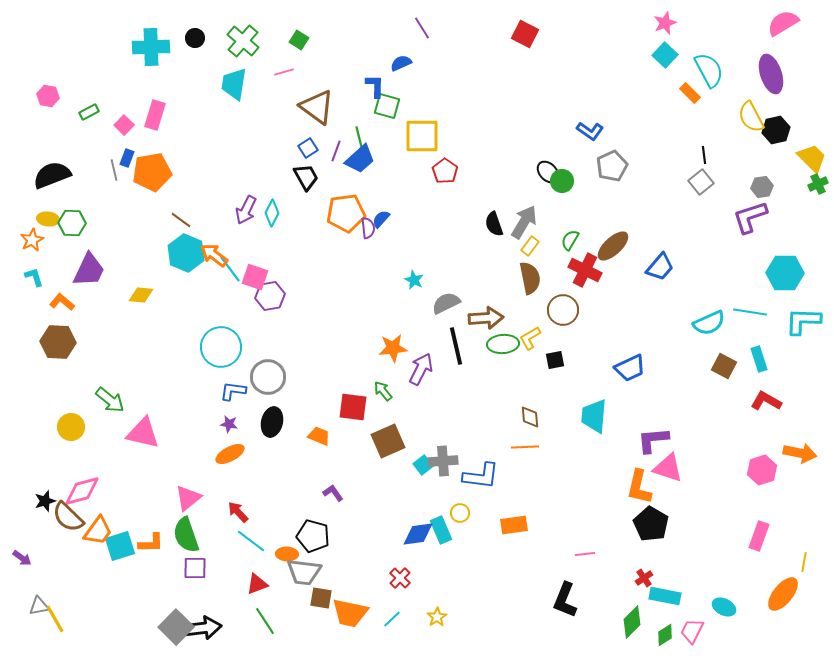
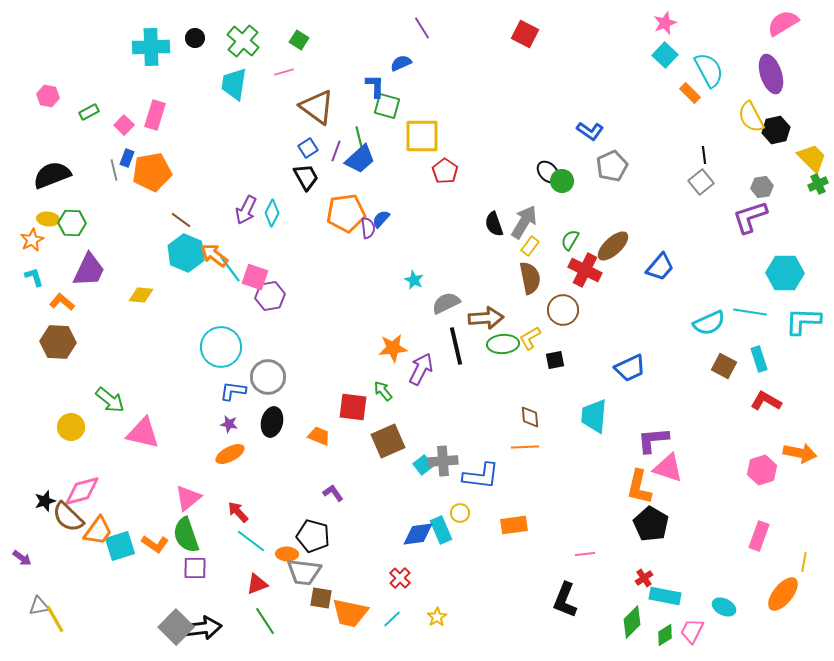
orange L-shape at (151, 543): moved 4 px right, 1 px down; rotated 36 degrees clockwise
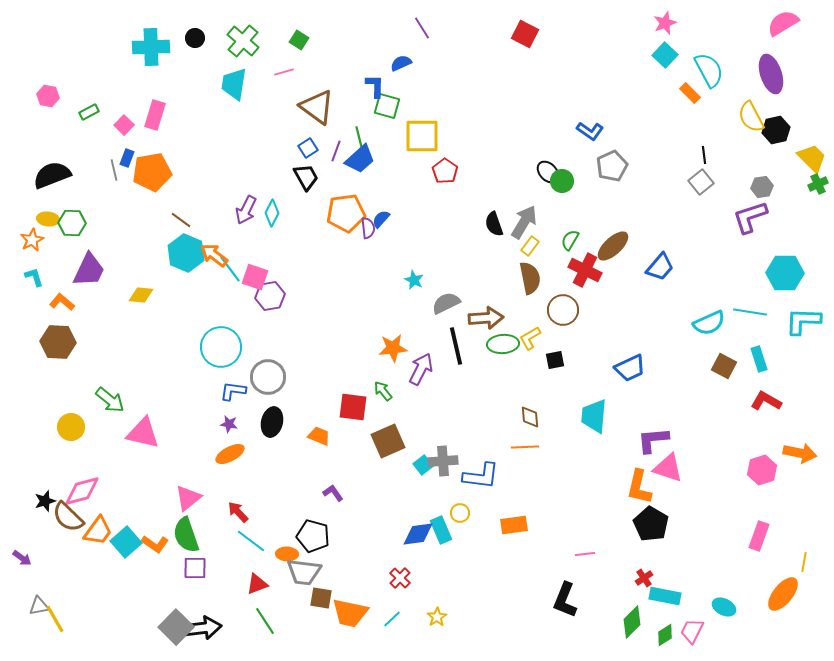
cyan square at (120, 546): moved 6 px right, 4 px up; rotated 24 degrees counterclockwise
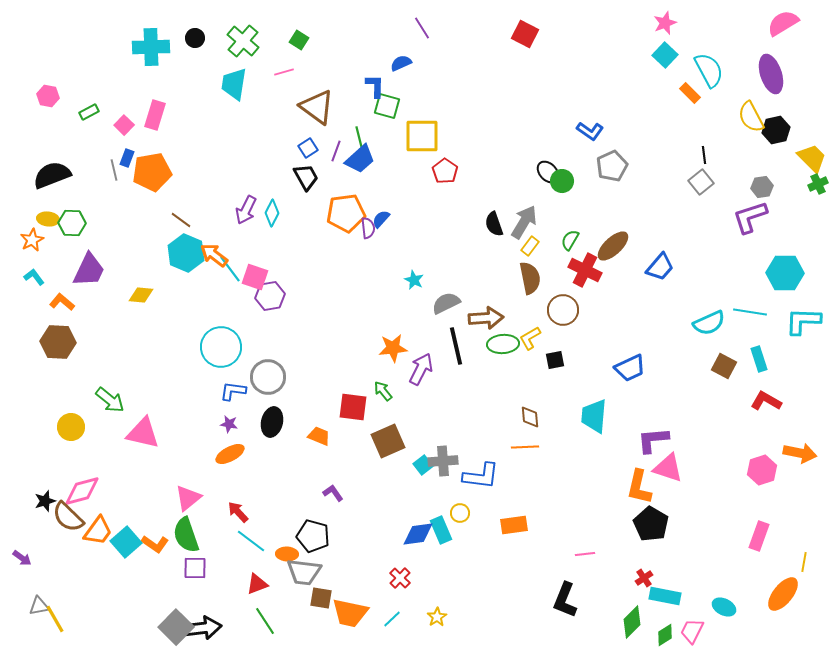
cyan L-shape at (34, 277): rotated 20 degrees counterclockwise
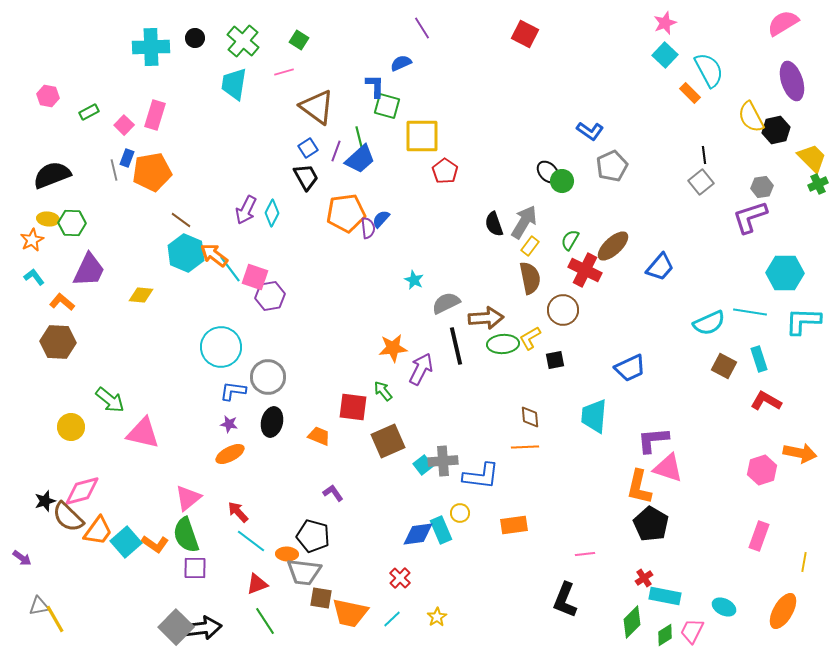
purple ellipse at (771, 74): moved 21 px right, 7 px down
orange ellipse at (783, 594): moved 17 px down; rotated 9 degrees counterclockwise
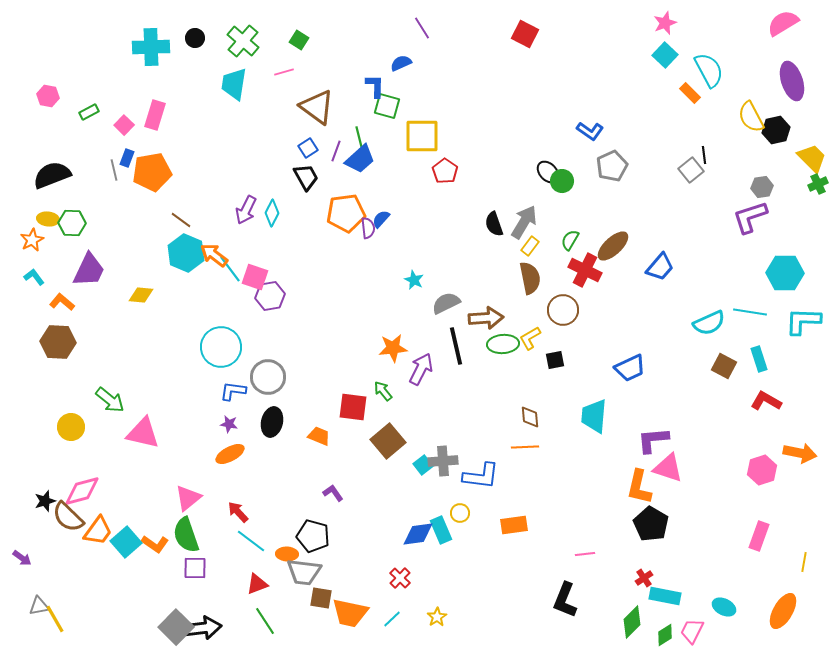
gray square at (701, 182): moved 10 px left, 12 px up
brown square at (388, 441): rotated 16 degrees counterclockwise
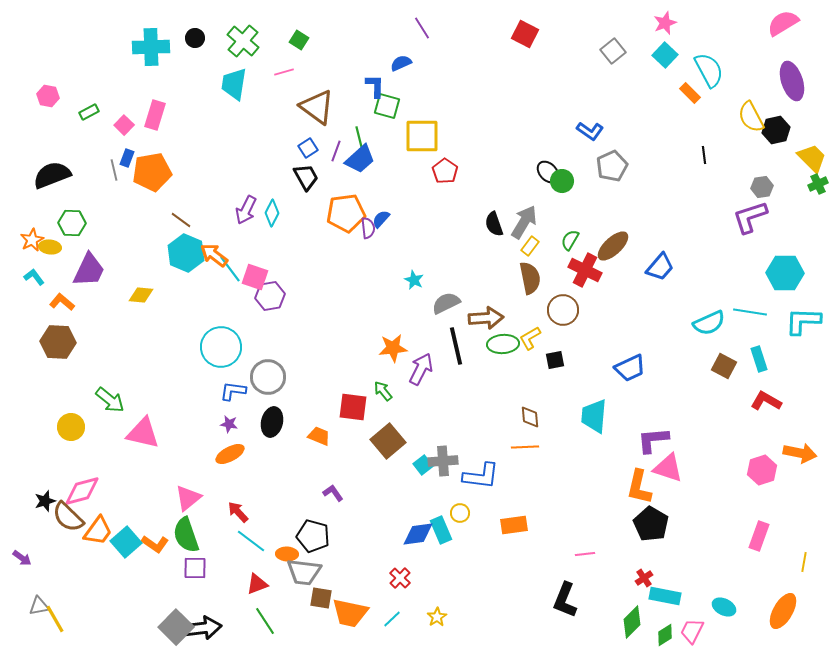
gray square at (691, 170): moved 78 px left, 119 px up
yellow ellipse at (48, 219): moved 2 px right, 28 px down
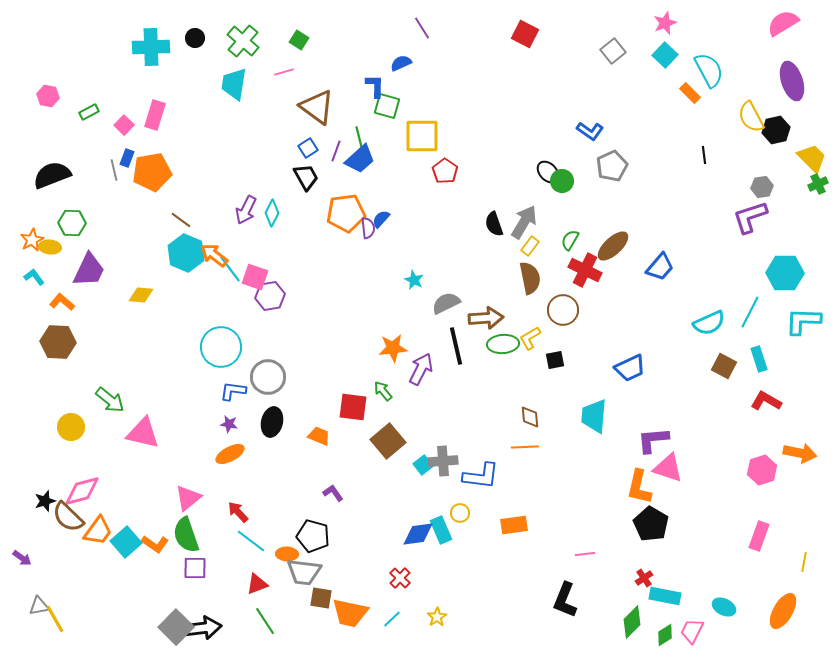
cyan line at (750, 312): rotated 72 degrees counterclockwise
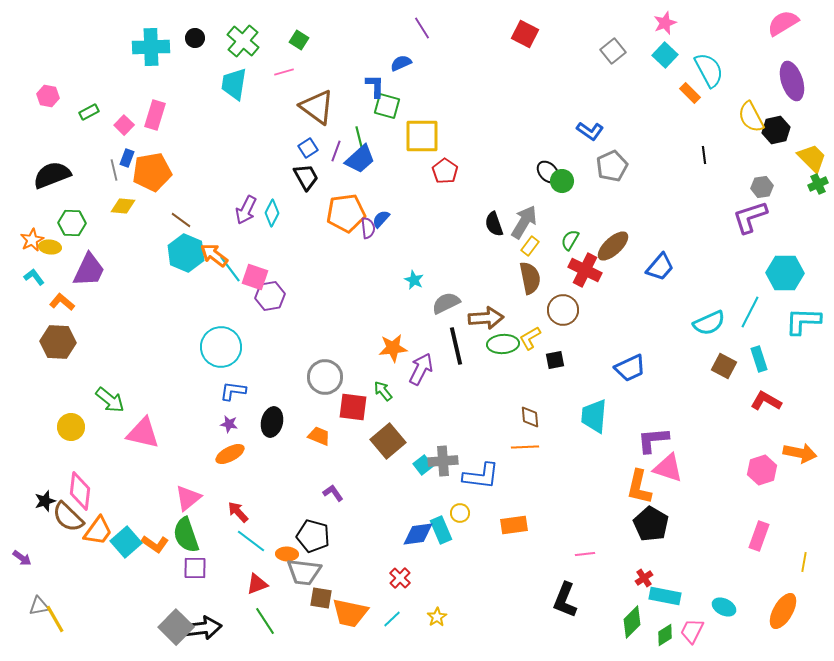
yellow diamond at (141, 295): moved 18 px left, 89 px up
gray circle at (268, 377): moved 57 px right
pink diamond at (82, 491): moved 2 px left; rotated 69 degrees counterclockwise
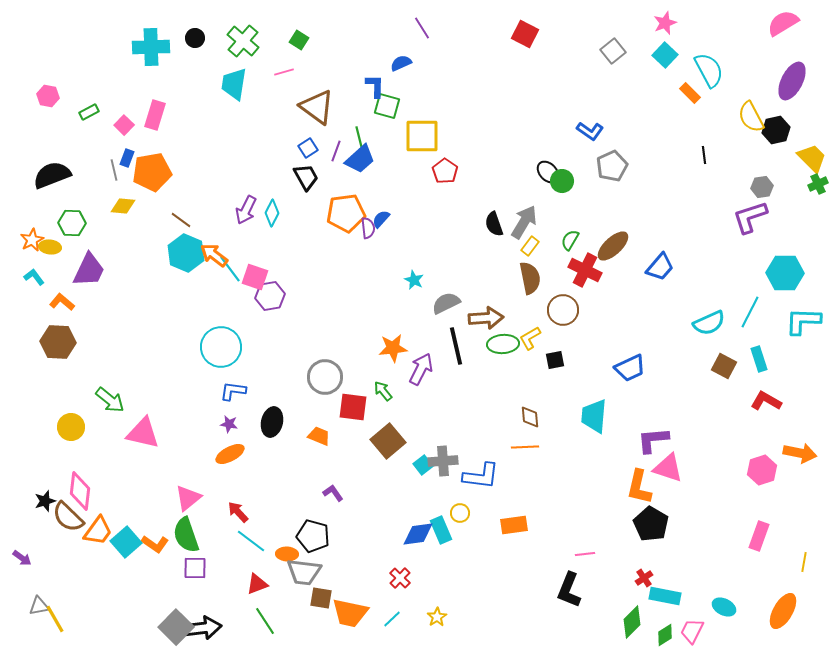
purple ellipse at (792, 81): rotated 45 degrees clockwise
black L-shape at (565, 600): moved 4 px right, 10 px up
